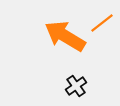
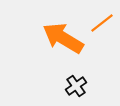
orange arrow: moved 2 px left, 2 px down
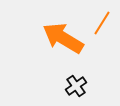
orange line: rotated 20 degrees counterclockwise
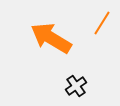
orange arrow: moved 12 px left
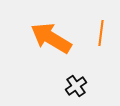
orange line: moved 1 px left, 10 px down; rotated 25 degrees counterclockwise
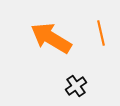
orange line: rotated 20 degrees counterclockwise
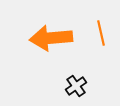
orange arrow: rotated 36 degrees counterclockwise
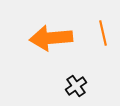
orange line: moved 2 px right
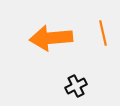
black cross: rotated 10 degrees clockwise
